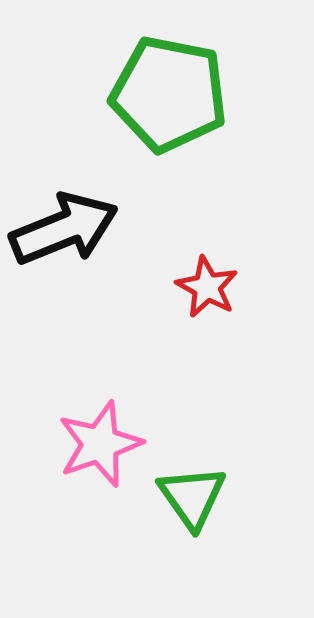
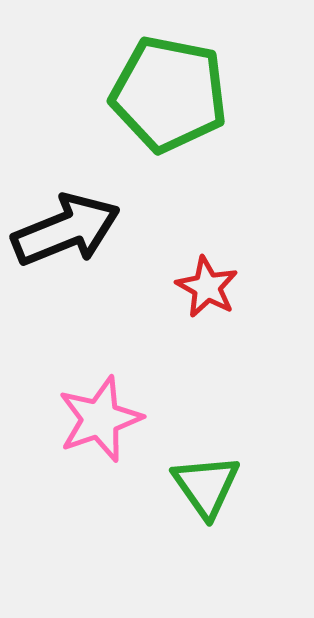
black arrow: moved 2 px right, 1 px down
pink star: moved 25 px up
green triangle: moved 14 px right, 11 px up
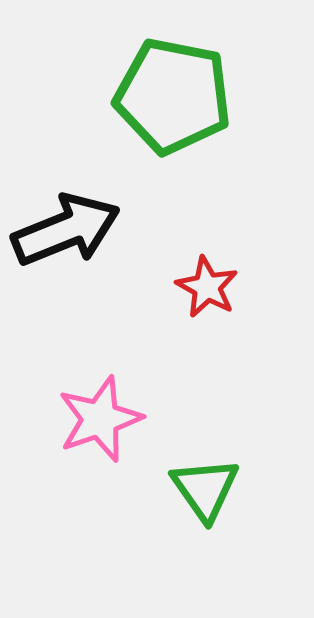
green pentagon: moved 4 px right, 2 px down
green triangle: moved 1 px left, 3 px down
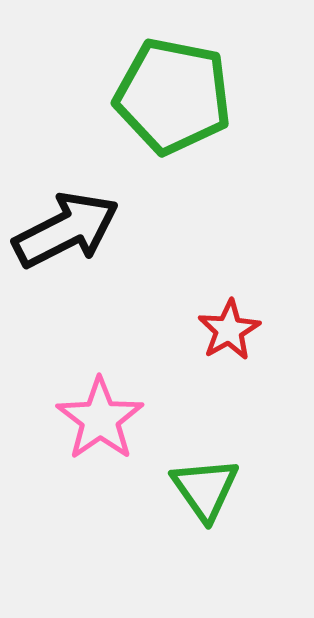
black arrow: rotated 5 degrees counterclockwise
red star: moved 22 px right, 43 px down; rotated 14 degrees clockwise
pink star: rotated 16 degrees counterclockwise
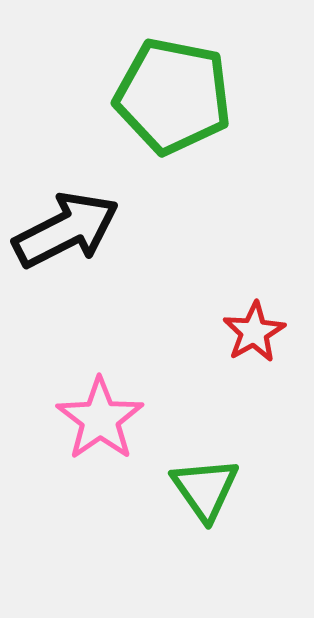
red star: moved 25 px right, 2 px down
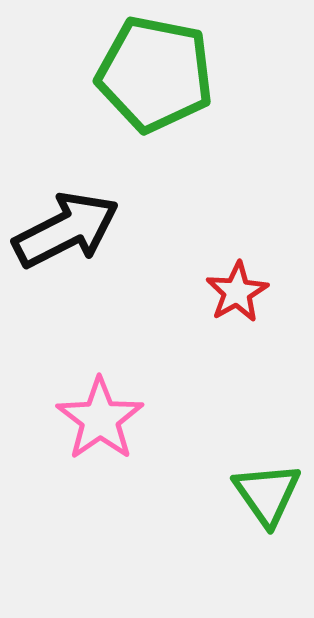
green pentagon: moved 18 px left, 22 px up
red star: moved 17 px left, 40 px up
green triangle: moved 62 px right, 5 px down
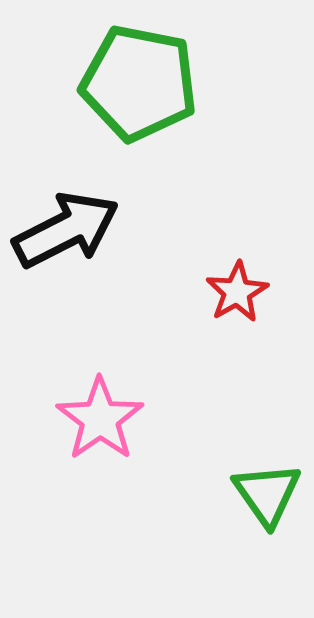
green pentagon: moved 16 px left, 9 px down
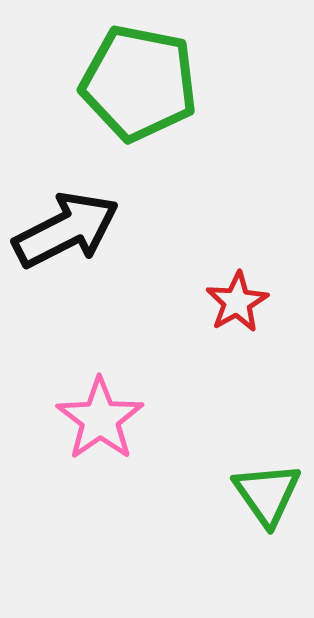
red star: moved 10 px down
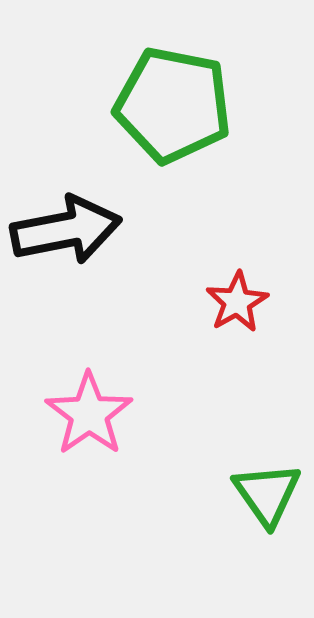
green pentagon: moved 34 px right, 22 px down
black arrow: rotated 16 degrees clockwise
pink star: moved 11 px left, 5 px up
